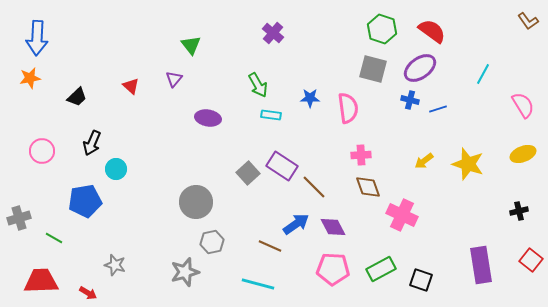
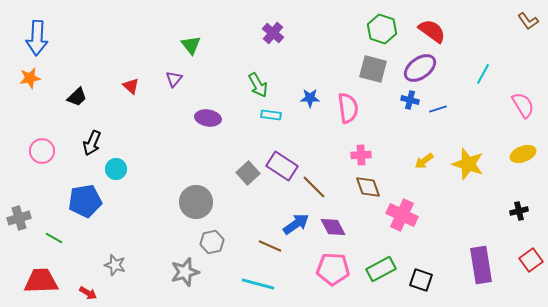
red square at (531, 260): rotated 15 degrees clockwise
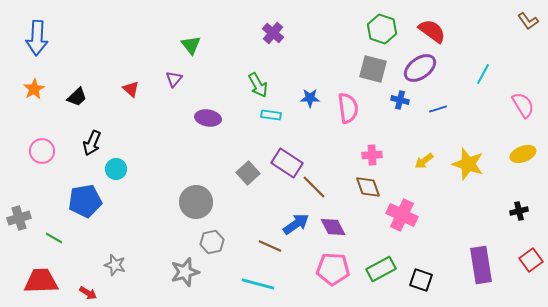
orange star at (30, 78): moved 4 px right, 11 px down; rotated 20 degrees counterclockwise
red triangle at (131, 86): moved 3 px down
blue cross at (410, 100): moved 10 px left
pink cross at (361, 155): moved 11 px right
purple rectangle at (282, 166): moved 5 px right, 3 px up
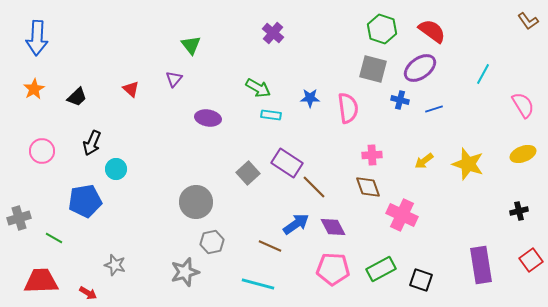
green arrow at (258, 85): moved 3 px down; rotated 30 degrees counterclockwise
blue line at (438, 109): moved 4 px left
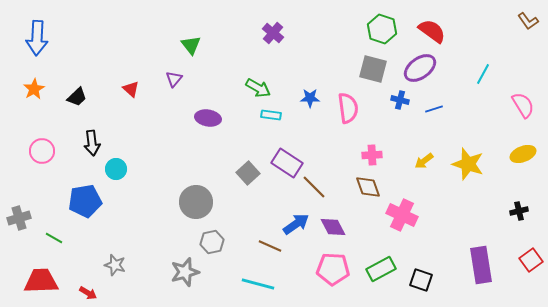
black arrow at (92, 143): rotated 30 degrees counterclockwise
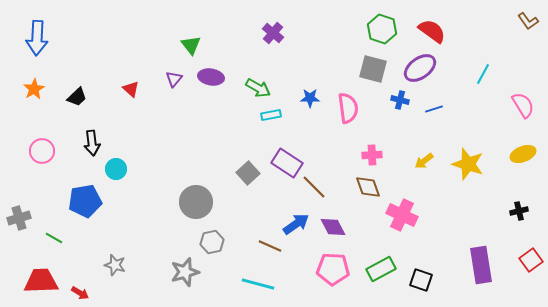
cyan rectangle at (271, 115): rotated 18 degrees counterclockwise
purple ellipse at (208, 118): moved 3 px right, 41 px up
red arrow at (88, 293): moved 8 px left
